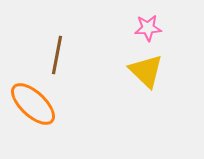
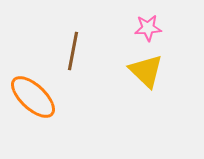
brown line: moved 16 px right, 4 px up
orange ellipse: moved 7 px up
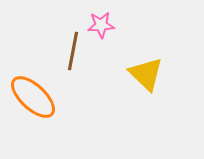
pink star: moved 47 px left, 3 px up
yellow triangle: moved 3 px down
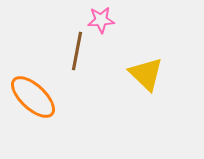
pink star: moved 5 px up
brown line: moved 4 px right
